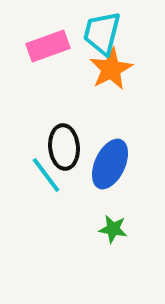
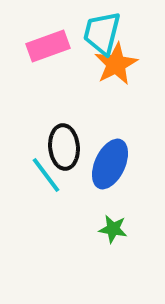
orange star: moved 5 px right, 5 px up
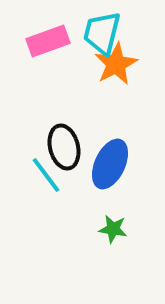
pink rectangle: moved 5 px up
black ellipse: rotated 9 degrees counterclockwise
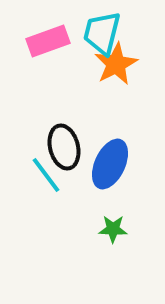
green star: rotated 8 degrees counterclockwise
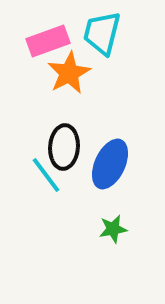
orange star: moved 47 px left, 9 px down
black ellipse: rotated 18 degrees clockwise
green star: rotated 12 degrees counterclockwise
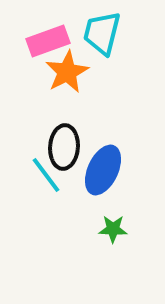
orange star: moved 2 px left, 1 px up
blue ellipse: moved 7 px left, 6 px down
green star: rotated 12 degrees clockwise
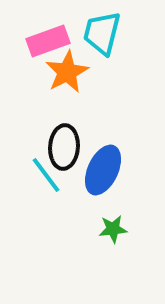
green star: rotated 8 degrees counterclockwise
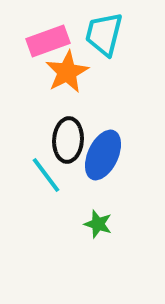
cyan trapezoid: moved 2 px right, 1 px down
black ellipse: moved 4 px right, 7 px up
blue ellipse: moved 15 px up
green star: moved 15 px left, 5 px up; rotated 24 degrees clockwise
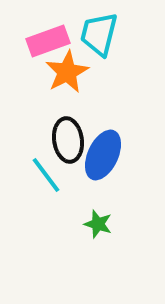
cyan trapezoid: moved 5 px left
black ellipse: rotated 12 degrees counterclockwise
